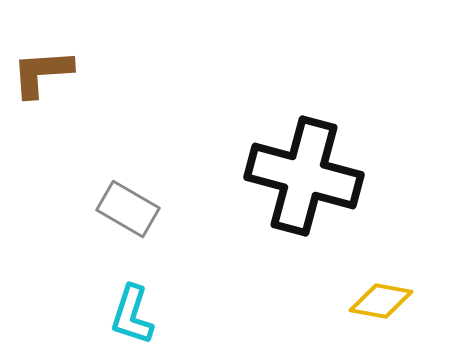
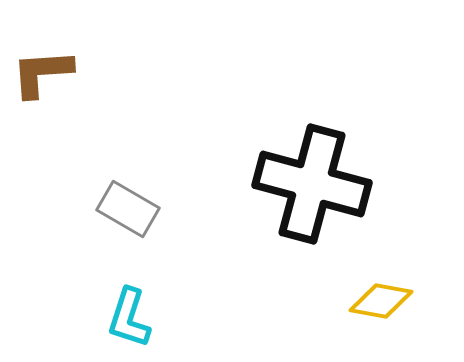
black cross: moved 8 px right, 8 px down
cyan L-shape: moved 3 px left, 3 px down
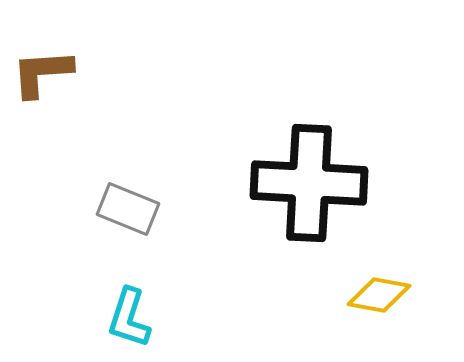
black cross: moved 3 px left, 1 px up; rotated 12 degrees counterclockwise
gray rectangle: rotated 8 degrees counterclockwise
yellow diamond: moved 2 px left, 6 px up
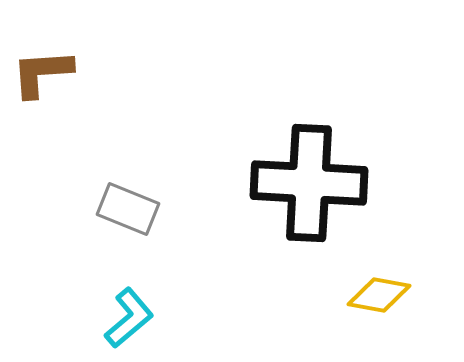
cyan L-shape: rotated 148 degrees counterclockwise
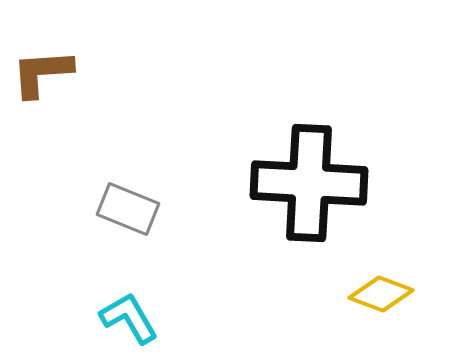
yellow diamond: moved 2 px right, 1 px up; rotated 10 degrees clockwise
cyan L-shape: rotated 80 degrees counterclockwise
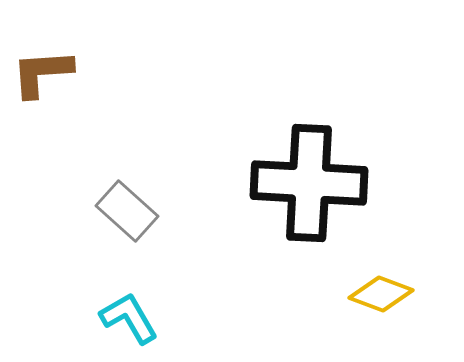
gray rectangle: moved 1 px left, 2 px down; rotated 20 degrees clockwise
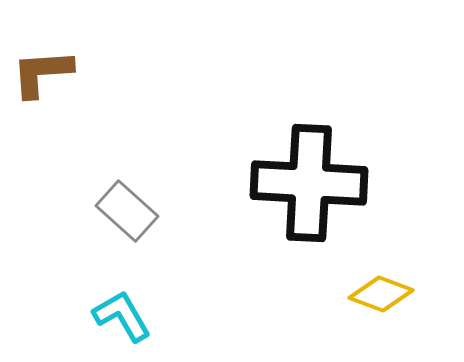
cyan L-shape: moved 7 px left, 2 px up
